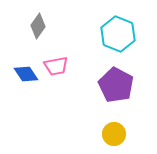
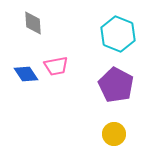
gray diamond: moved 5 px left, 3 px up; rotated 40 degrees counterclockwise
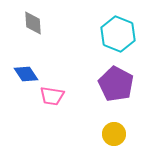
pink trapezoid: moved 4 px left, 30 px down; rotated 20 degrees clockwise
purple pentagon: moved 1 px up
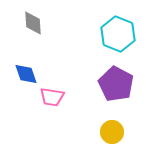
blue diamond: rotated 15 degrees clockwise
pink trapezoid: moved 1 px down
yellow circle: moved 2 px left, 2 px up
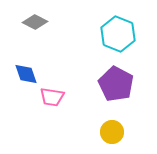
gray diamond: moved 2 px right, 1 px up; rotated 60 degrees counterclockwise
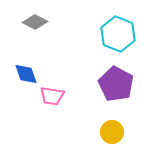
pink trapezoid: moved 1 px up
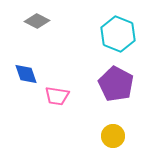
gray diamond: moved 2 px right, 1 px up
pink trapezoid: moved 5 px right
yellow circle: moved 1 px right, 4 px down
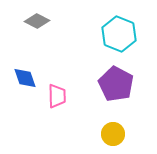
cyan hexagon: moved 1 px right
blue diamond: moved 1 px left, 4 px down
pink trapezoid: rotated 100 degrees counterclockwise
yellow circle: moved 2 px up
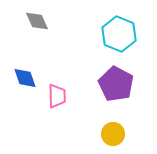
gray diamond: rotated 40 degrees clockwise
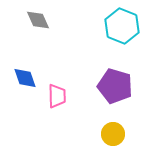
gray diamond: moved 1 px right, 1 px up
cyan hexagon: moved 3 px right, 8 px up
purple pentagon: moved 1 px left, 2 px down; rotated 12 degrees counterclockwise
